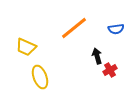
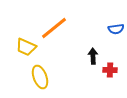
orange line: moved 20 px left
black arrow: moved 4 px left; rotated 14 degrees clockwise
red cross: rotated 32 degrees clockwise
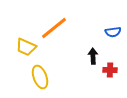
blue semicircle: moved 3 px left, 3 px down
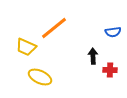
yellow ellipse: rotated 45 degrees counterclockwise
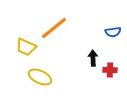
black arrow: moved 2 px down
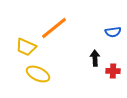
black arrow: moved 2 px right
red cross: moved 3 px right, 1 px down
yellow ellipse: moved 2 px left, 3 px up
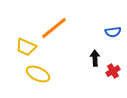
red cross: rotated 32 degrees counterclockwise
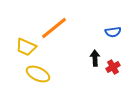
red cross: moved 4 px up
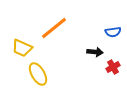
yellow trapezoid: moved 4 px left, 1 px down
black arrow: moved 6 px up; rotated 98 degrees clockwise
yellow ellipse: rotated 35 degrees clockwise
